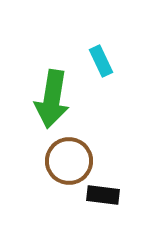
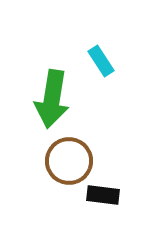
cyan rectangle: rotated 8 degrees counterclockwise
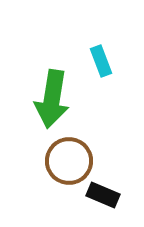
cyan rectangle: rotated 12 degrees clockwise
black rectangle: rotated 16 degrees clockwise
